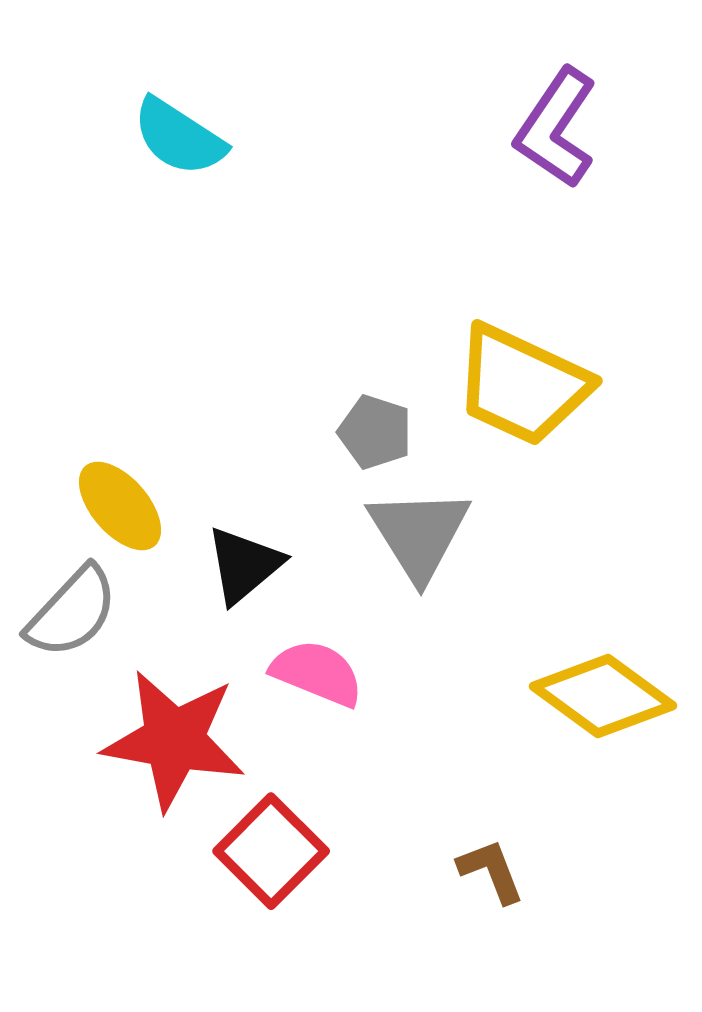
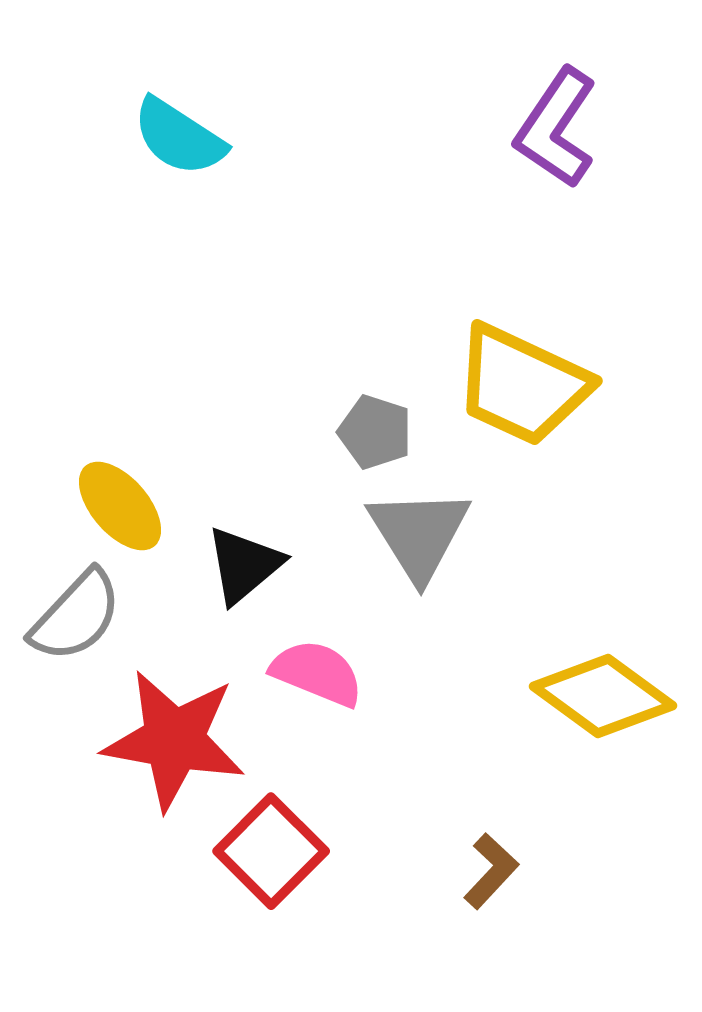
gray semicircle: moved 4 px right, 4 px down
brown L-shape: rotated 64 degrees clockwise
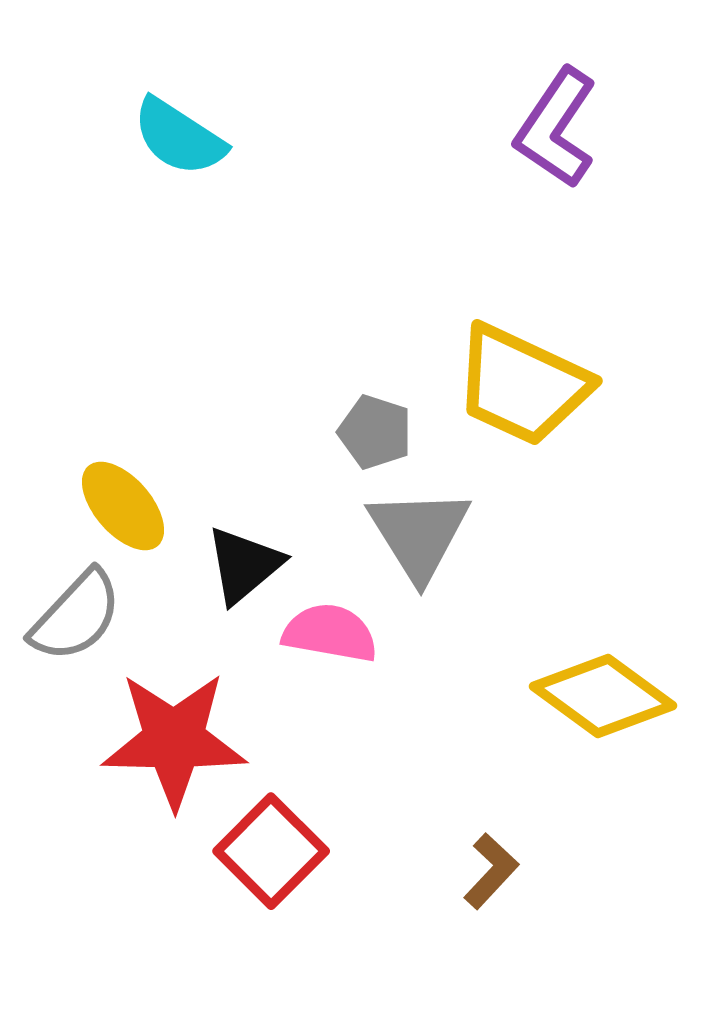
yellow ellipse: moved 3 px right
pink semicircle: moved 13 px right, 40 px up; rotated 12 degrees counterclockwise
red star: rotated 9 degrees counterclockwise
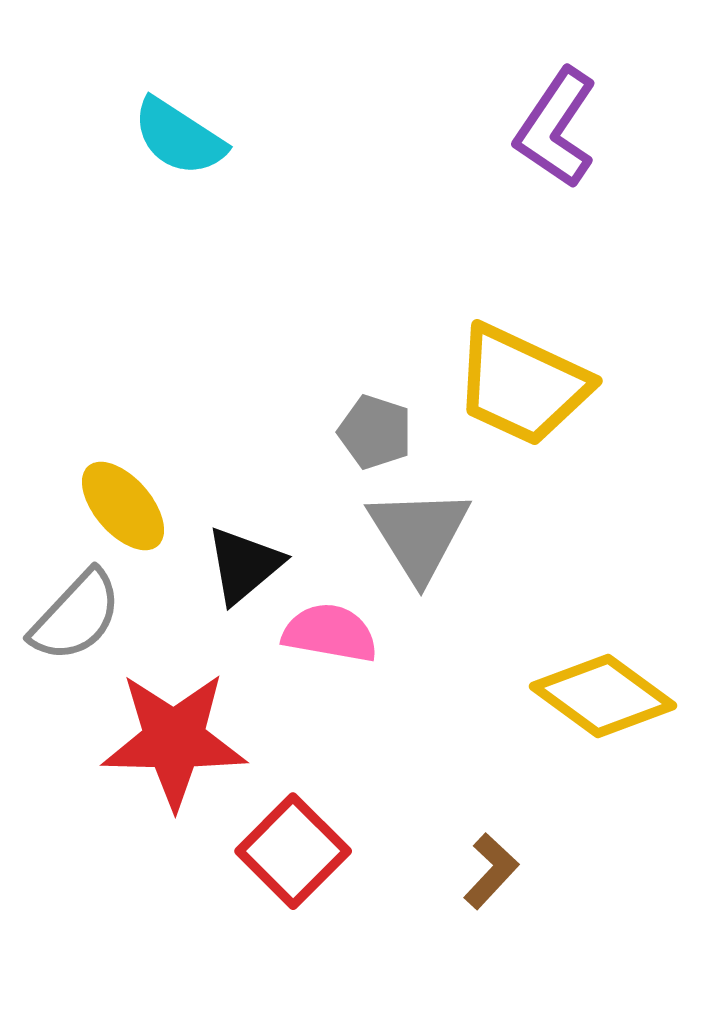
red square: moved 22 px right
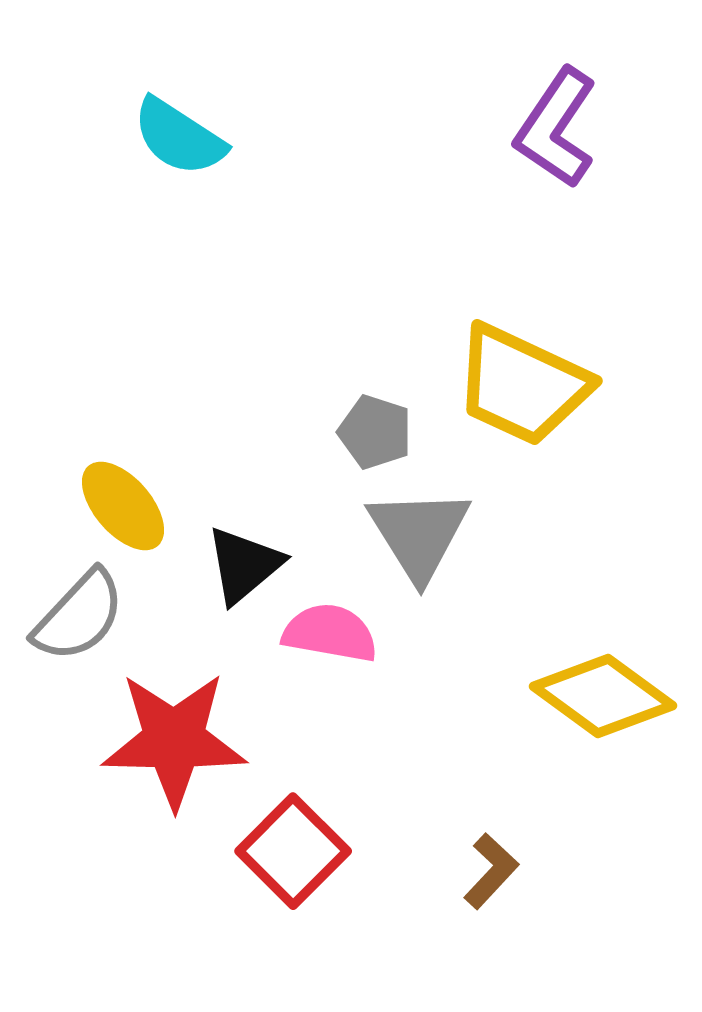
gray semicircle: moved 3 px right
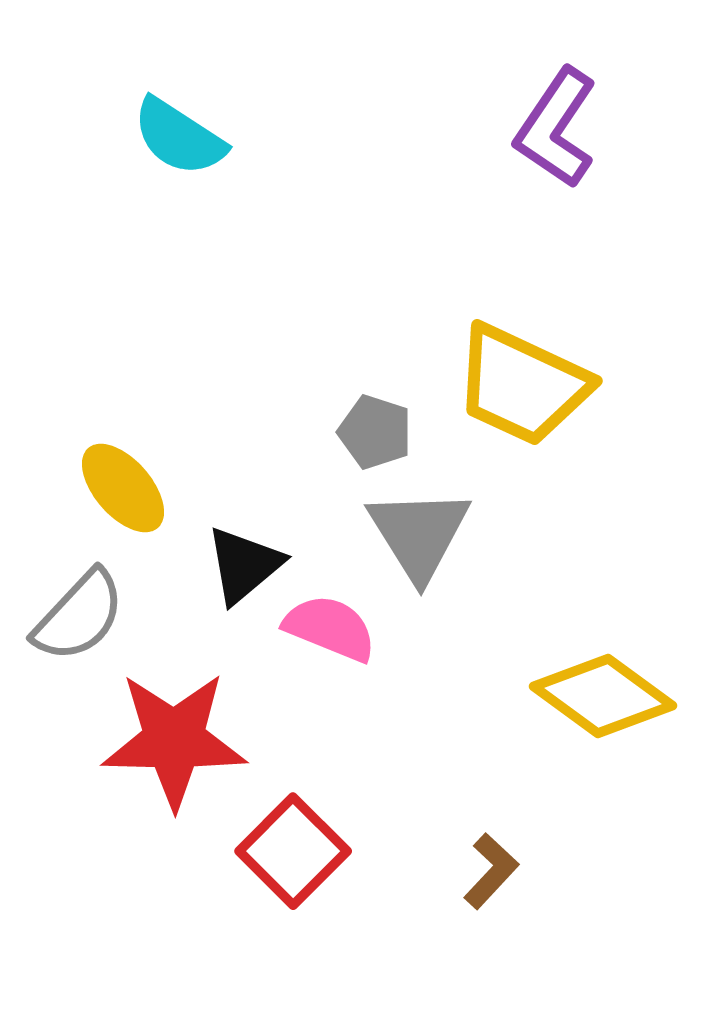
yellow ellipse: moved 18 px up
pink semicircle: moved 5 px up; rotated 12 degrees clockwise
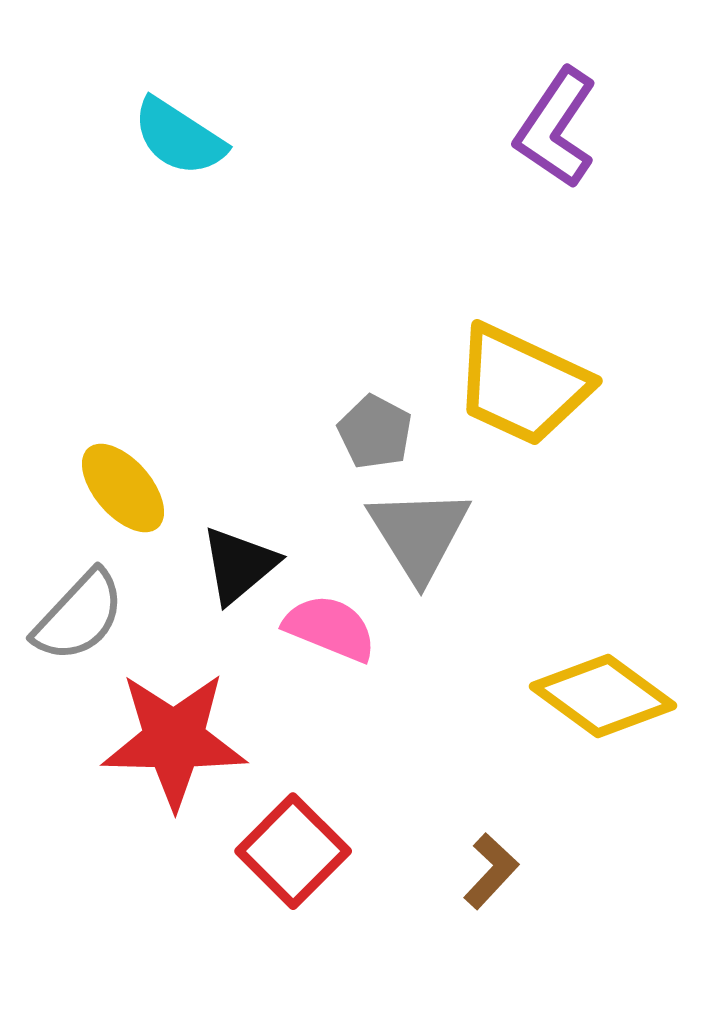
gray pentagon: rotated 10 degrees clockwise
black triangle: moved 5 px left
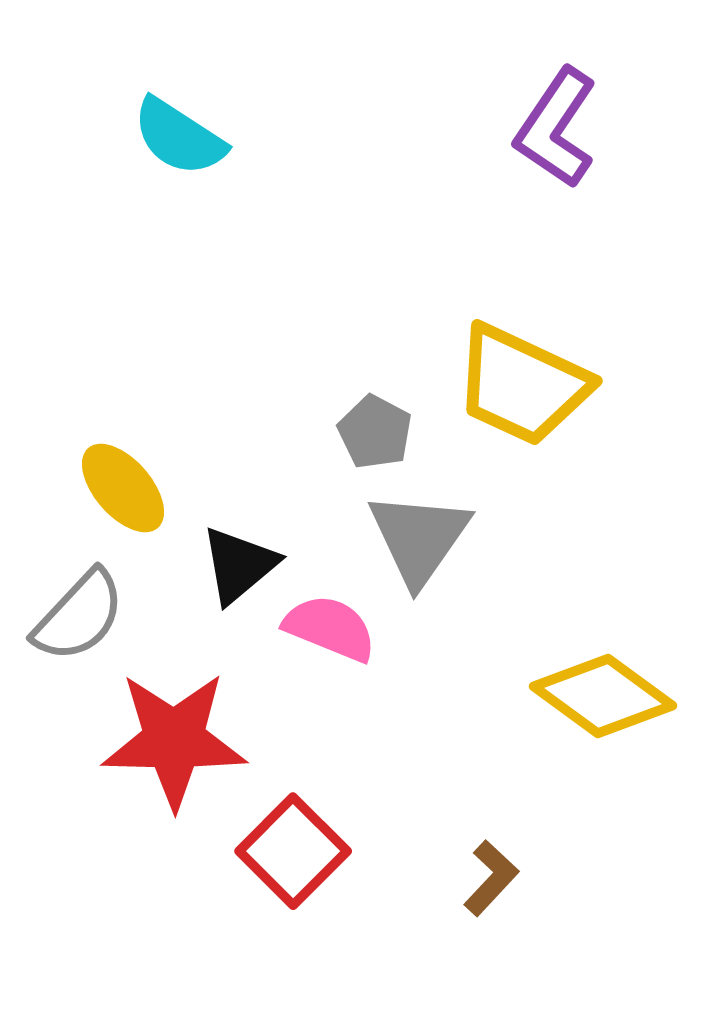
gray triangle: moved 4 px down; rotated 7 degrees clockwise
brown L-shape: moved 7 px down
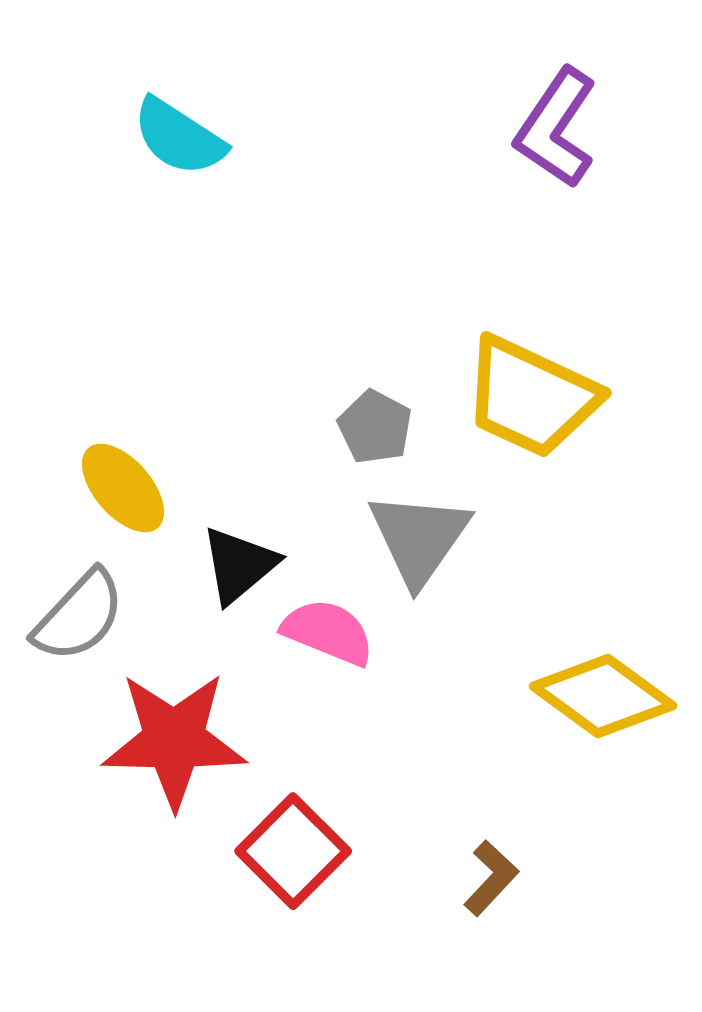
yellow trapezoid: moved 9 px right, 12 px down
gray pentagon: moved 5 px up
pink semicircle: moved 2 px left, 4 px down
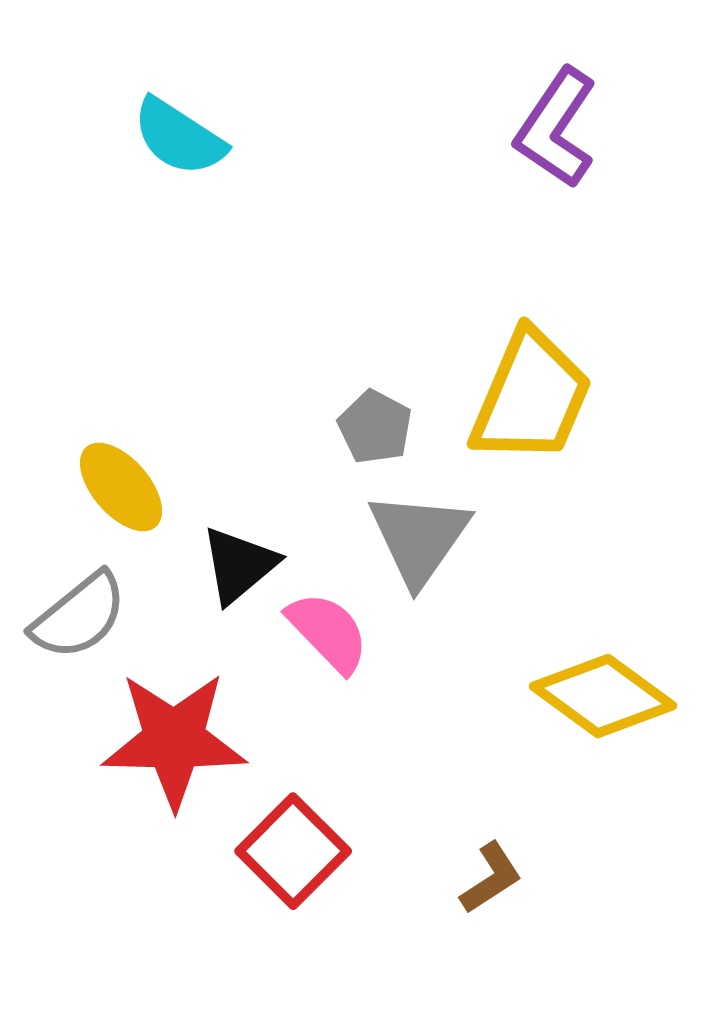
yellow trapezoid: rotated 92 degrees counterclockwise
yellow ellipse: moved 2 px left, 1 px up
gray semicircle: rotated 8 degrees clockwise
pink semicircle: rotated 24 degrees clockwise
brown L-shape: rotated 14 degrees clockwise
